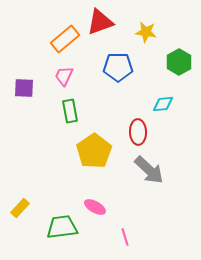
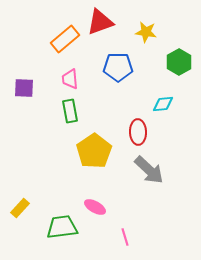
pink trapezoid: moved 6 px right, 3 px down; rotated 30 degrees counterclockwise
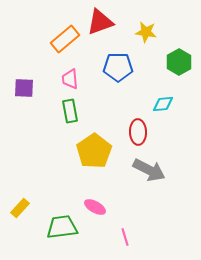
gray arrow: rotated 16 degrees counterclockwise
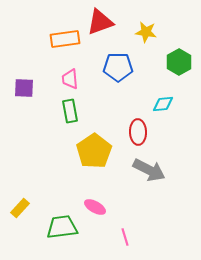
orange rectangle: rotated 32 degrees clockwise
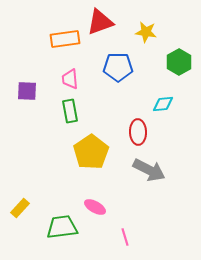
purple square: moved 3 px right, 3 px down
yellow pentagon: moved 3 px left, 1 px down
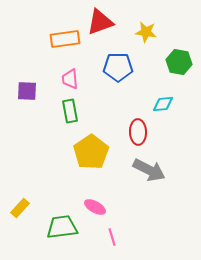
green hexagon: rotated 20 degrees counterclockwise
pink line: moved 13 px left
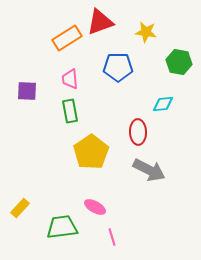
orange rectangle: moved 2 px right, 1 px up; rotated 24 degrees counterclockwise
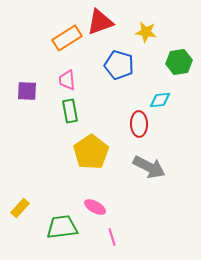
green hexagon: rotated 20 degrees counterclockwise
blue pentagon: moved 1 px right, 2 px up; rotated 16 degrees clockwise
pink trapezoid: moved 3 px left, 1 px down
cyan diamond: moved 3 px left, 4 px up
red ellipse: moved 1 px right, 8 px up
gray arrow: moved 3 px up
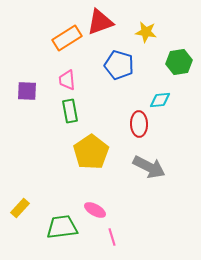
pink ellipse: moved 3 px down
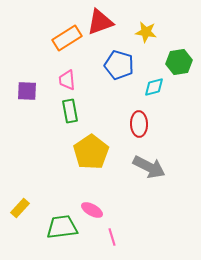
cyan diamond: moved 6 px left, 13 px up; rotated 10 degrees counterclockwise
pink ellipse: moved 3 px left
